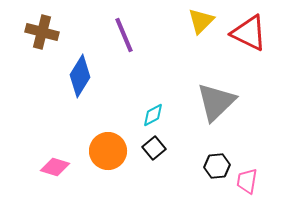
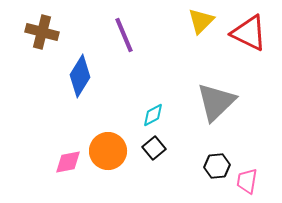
pink diamond: moved 13 px right, 5 px up; rotated 28 degrees counterclockwise
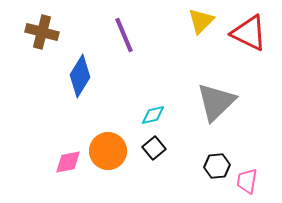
cyan diamond: rotated 15 degrees clockwise
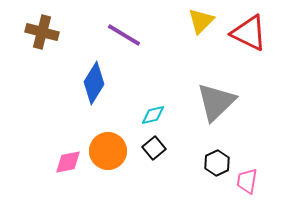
purple line: rotated 36 degrees counterclockwise
blue diamond: moved 14 px right, 7 px down
black hexagon: moved 3 px up; rotated 20 degrees counterclockwise
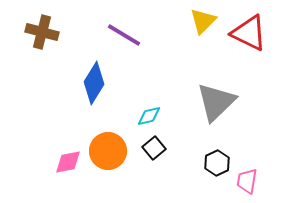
yellow triangle: moved 2 px right
cyan diamond: moved 4 px left, 1 px down
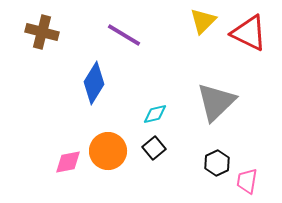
cyan diamond: moved 6 px right, 2 px up
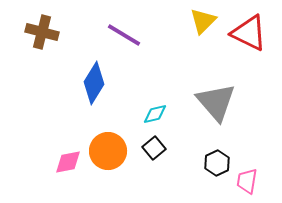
gray triangle: rotated 27 degrees counterclockwise
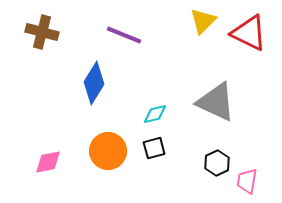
purple line: rotated 9 degrees counterclockwise
gray triangle: rotated 24 degrees counterclockwise
black square: rotated 25 degrees clockwise
pink diamond: moved 20 px left
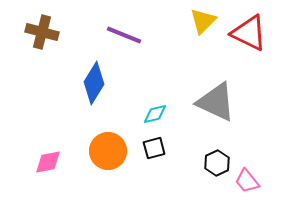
pink trapezoid: rotated 48 degrees counterclockwise
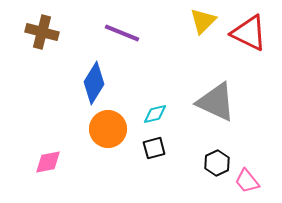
purple line: moved 2 px left, 2 px up
orange circle: moved 22 px up
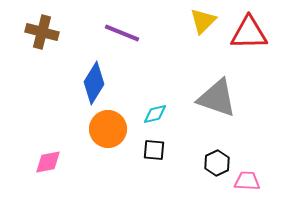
red triangle: rotated 27 degrees counterclockwise
gray triangle: moved 1 px right, 4 px up; rotated 6 degrees counterclockwise
black square: moved 2 px down; rotated 20 degrees clockwise
pink trapezoid: rotated 132 degrees clockwise
